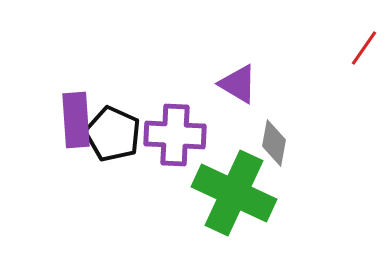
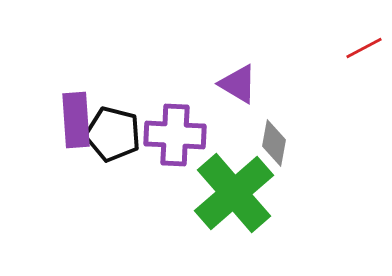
red line: rotated 27 degrees clockwise
black pentagon: rotated 10 degrees counterclockwise
green cross: rotated 24 degrees clockwise
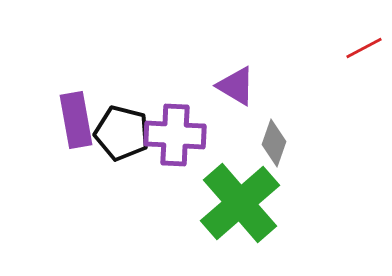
purple triangle: moved 2 px left, 2 px down
purple rectangle: rotated 6 degrees counterclockwise
black pentagon: moved 9 px right, 1 px up
gray diamond: rotated 9 degrees clockwise
green cross: moved 6 px right, 10 px down
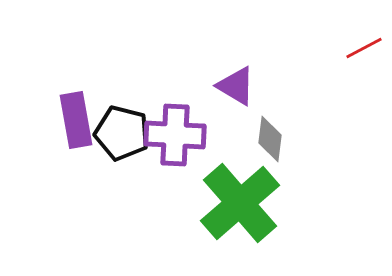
gray diamond: moved 4 px left, 4 px up; rotated 12 degrees counterclockwise
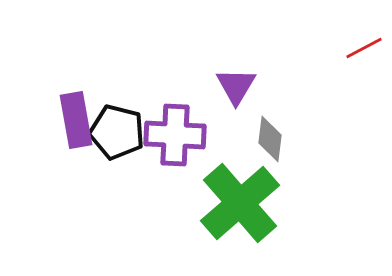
purple triangle: rotated 30 degrees clockwise
black pentagon: moved 5 px left, 1 px up
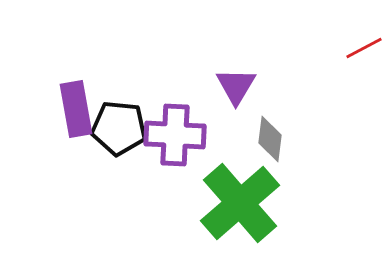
purple rectangle: moved 11 px up
black pentagon: moved 2 px right, 4 px up; rotated 8 degrees counterclockwise
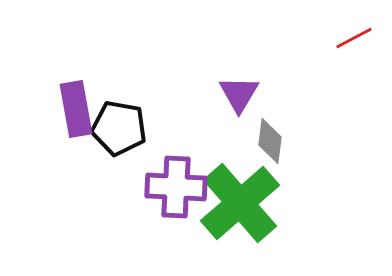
red line: moved 10 px left, 10 px up
purple triangle: moved 3 px right, 8 px down
black pentagon: rotated 4 degrees clockwise
purple cross: moved 1 px right, 52 px down
gray diamond: moved 2 px down
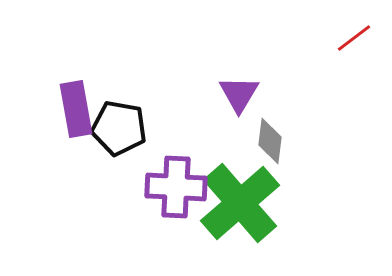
red line: rotated 9 degrees counterclockwise
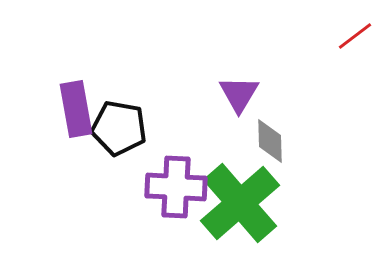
red line: moved 1 px right, 2 px up
gray diamond: rotated 9 degrees counterclockwise
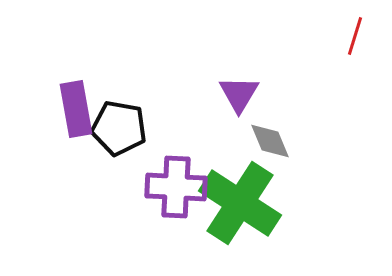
red line: rotated 36 degrees counterclockwise
gray diamond: rotated 21 degrees counterclockwise
green cross: rotated 16 degrees counterclockwise
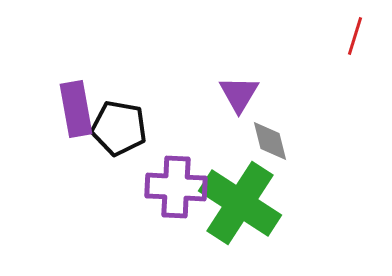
gray diamond: rotated 9 degrees clockwise
